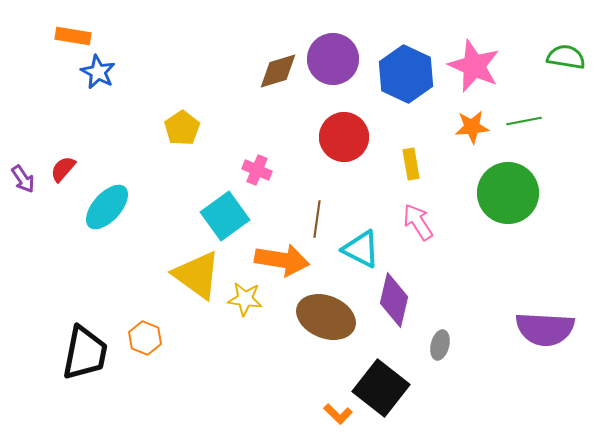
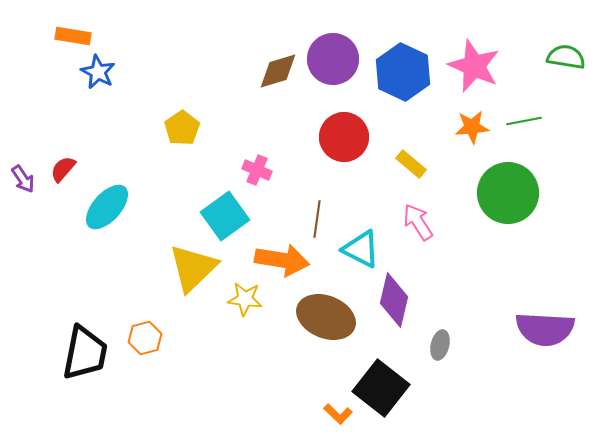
blue hexagon: moved 3 px left, 2 px up
yellow rectangle: rotated 40 degrees counterclockwise
yellow triangle: moved 4 px left, 7 px up; rotated 40 degrees clockwise
orange hexagon: rotated 24 degrees clockwise
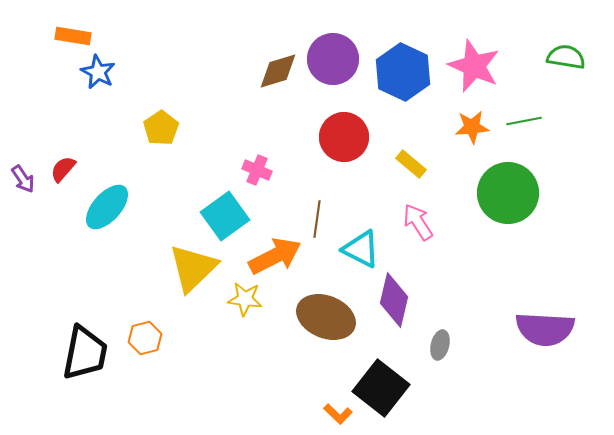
yellow pentagon: moved 21 px left
orange arrow: moved 7 px left, 4 px up; rotated 36 degrees counterclockwise
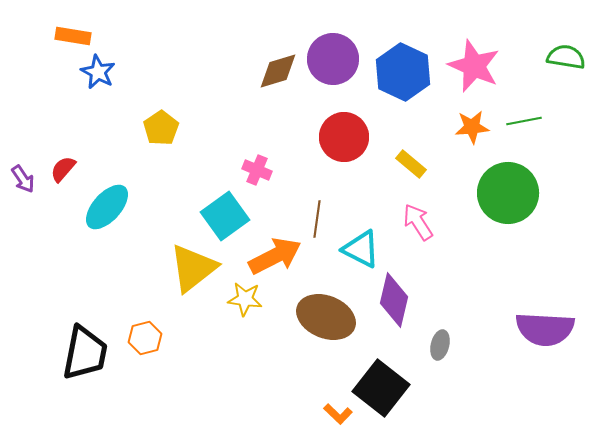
yellow triangle: rotated 6 degrees clockwise
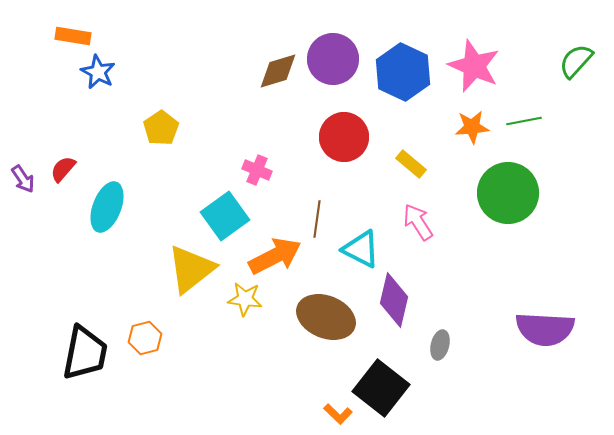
green semicircle: moved 10 px right, 4 px down; rotated 57 degrees counterclockwise
cyan ellipse: rotated 21 degrees counterclockwise
yellow triangle: moved 2 px left, 1 px down
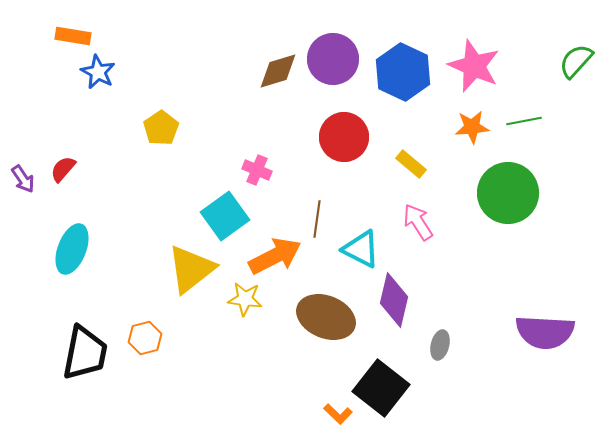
cyan ellipse: moved 35 px left, 42 px down
purple semicircle: moved 3 px down
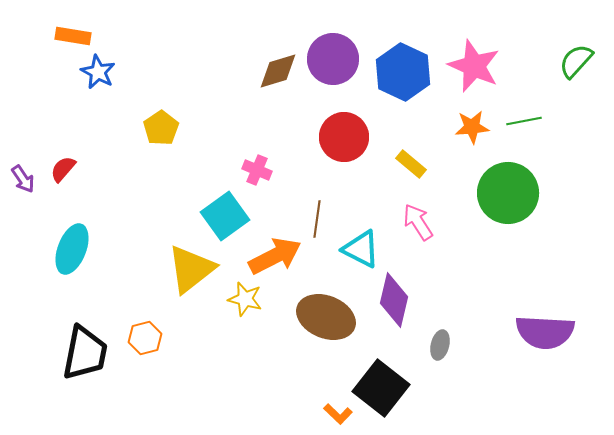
yellow star: rotated 8 degrees clockwise
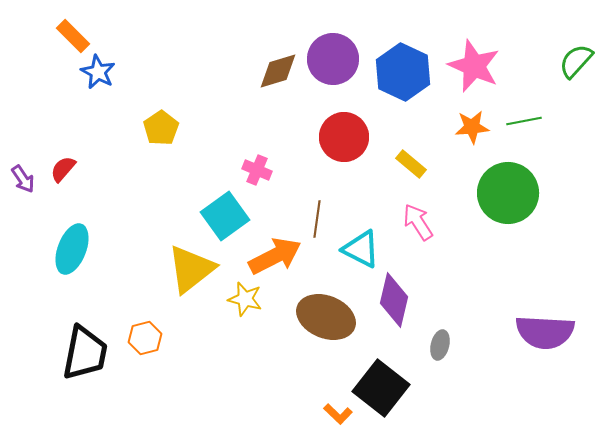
orange rectangle: rotated 36 degrees clockwise
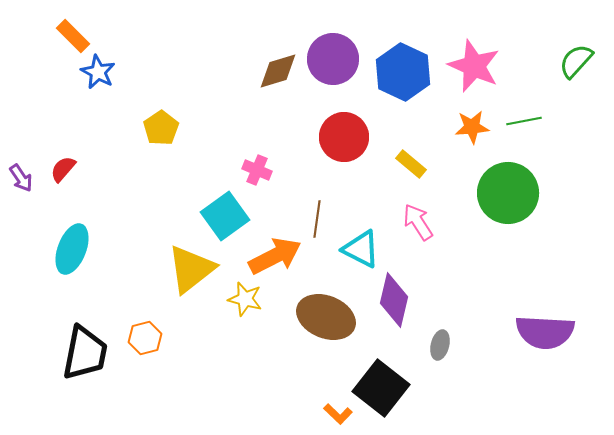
purple arrow: moved 2 px left, 1 px up
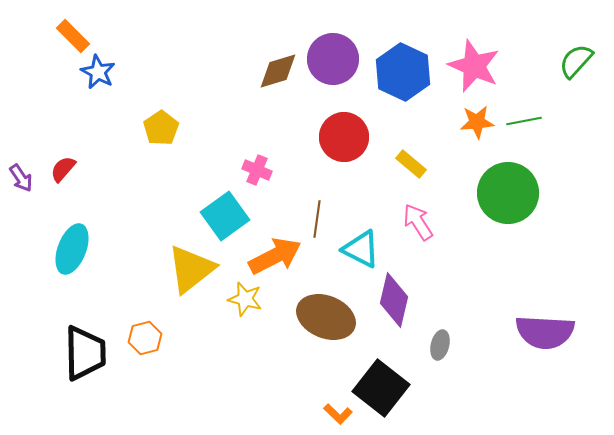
orange star: moved 5 px right, 5 px up
black trapezoid: rotated 12 degrees counterclockwise
